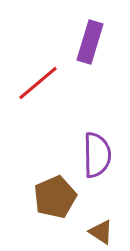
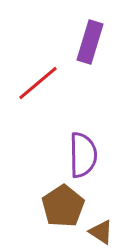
purple semicircle: moved 14 px left
brown pentagon: moved 8 px right, 9 px down; rotated 9 degrees counterclockwise
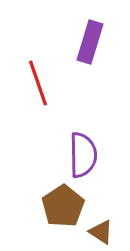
red line: rotated 69 degrees counterclockwise
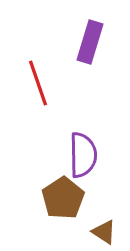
brown pentagon: moved 8 px up
brown triangle: moved 3 px right
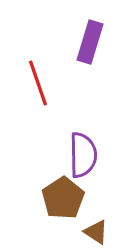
brown triangle: moved 8 px left
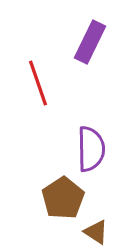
purple rectangle: rotated 9 degrees clockwise
purple semicircle: moved 8 px right, 6 px up
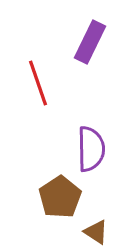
brown pentagon: moved 3 px left, 1 px up
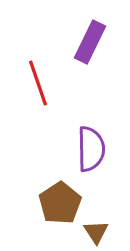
brown pentagon: moved 6 px down
brown triangle: rotated 24 degrees clockwise
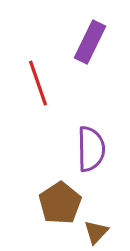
brown triangle: rotated 16 degrees clockwise
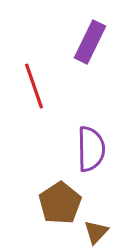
red line: moved 4 px left, 3 px down
